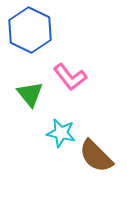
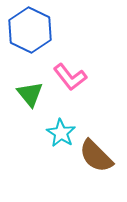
cyan star: rotated 20 degrees clockwise
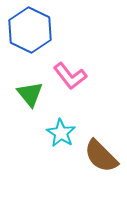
pink L-shape: moved 1 px up
brown semicircle: moved 5 px right
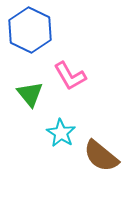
pink L-shape: rotated 8 degrees clockwise
brown semicircle: rotated 6 degrees counterclockwise
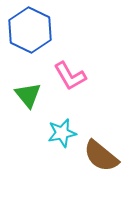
green triangle: moved 2 px left, 1 px down
cyan star: moved 1 px right; rotated 28 degrees clockwise
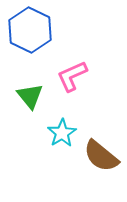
pink L-shape: moved 2 px right; rotated 96 degrees clockwise
green triangle: moved 2 px right, 1 px down
cyan star: rotated 20 degrees counterclockwise
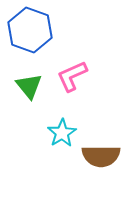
blue hexagon: rotated 6 degrees counterclockwise
green triangle: moved 1 px left, 10 px up
brown semicircle: rotated 39 degrees counterclockwise
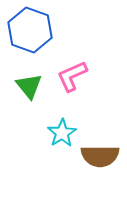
brown semicircle: moved 1 px left
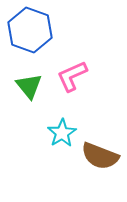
brown semicircle: rotated 21 degrees clockwise
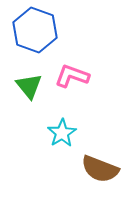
blue hexagon: moved 5 px right
pink L-shape: rotated 44 degrees clockwise
brown semicircle: moved 13 px down
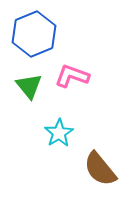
blue hexagon: moved 1 px left, 4 px down; rotated 18 degrees clockwise
cyan star: moved 3 px left
brown semicircle: rotated 30 degrees clockwise
